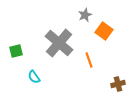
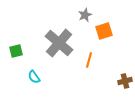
orange square: rotated 36 degrees clockwise
orange line: rotated 35 degrees clockwise
brown cross: moved 7 px right, 3 px up
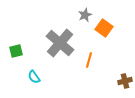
orange square: moved 3 px up; rotated 36 degrees counterclockwise
gray cross: moved 1 px right
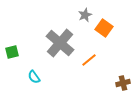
green square: moved 4 px left, 1 px down
orange line: rotated 35 degrees clockwise
brown cross: moved 2 px left, 2 px down
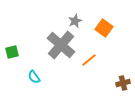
gray star: moved 10 px left, 6 px down
gray cross: moved 1 px right, 2 px down
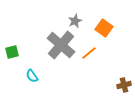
orange line: moved 7 px up
cyan semicircle: moved 2 px left, 1 px up
brown cross: moved 1 px right, 2 px down
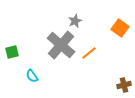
orange square: moved 16 px right
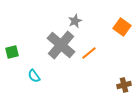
orange square: moved 2 px right, 1 px up
cyan semicircle: moved 2 px right
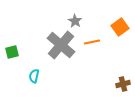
gray star: rotated 16 degrees counterclockwise
orange square: moved 2 px left; rotated 18 degrees clockwise
orange line: moved 3 px right, 11 px up; rotated 28 degrees clockwise
cyan semicircle: rotated 48 degrees clockwise
brown cross: moved 1 px left, 1 px up
